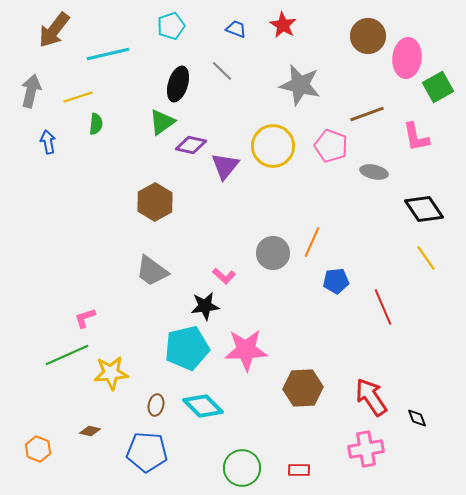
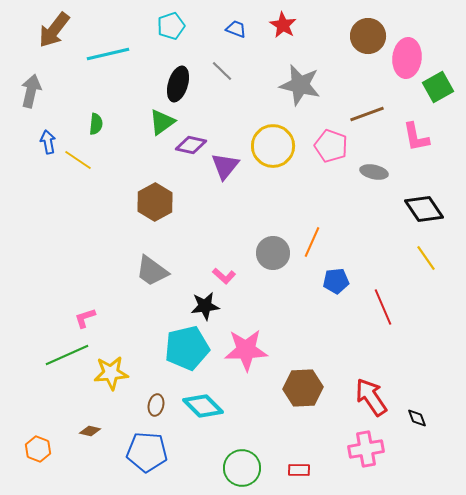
yellow line at (78, 97): moved 63 px down; rotated 52 degrees clockwise
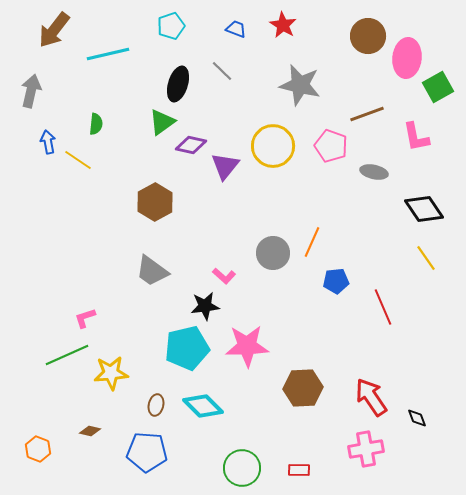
pink star at (246, 350): moved 1 px right, 4 px up
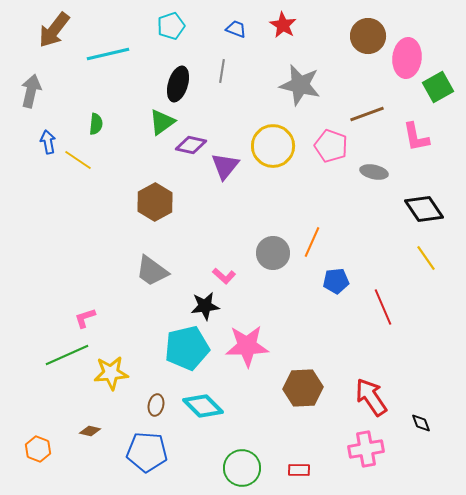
gray line at (222, 71): rotated 55 degrees clockwise
black diamond at (417, 418): moved 4 px right, 5 px down
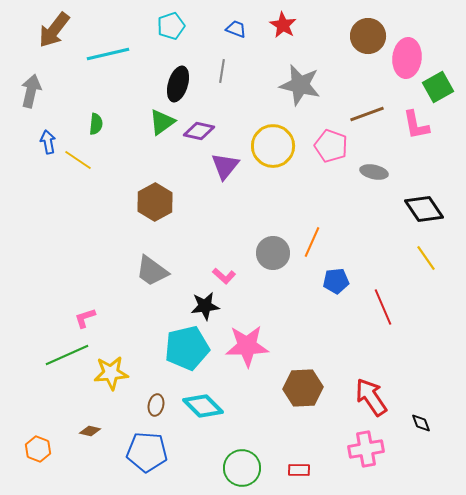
pink L-shape at (416, 137): moved 12 px up
purple diamond at (191, 145): moved 8 px right, 14 px up
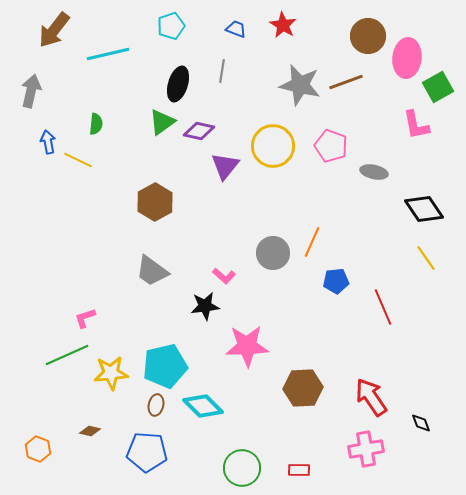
brown line at (367, 114): moved 21 px left, 32 px up
yellow line at (78, 160): rotated 8 degrees counterclockwise
cyan pentagon at (187, 348): moved 22 px left, 18 px down
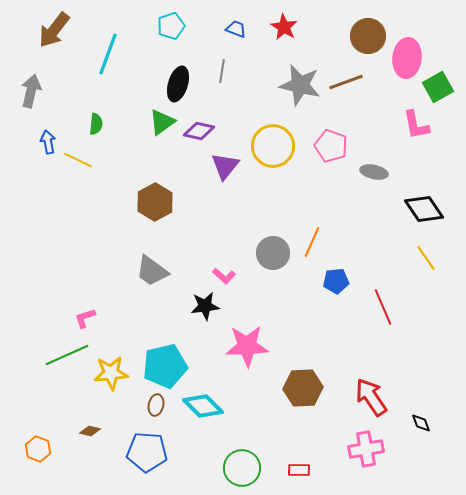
red star at (283, 25): moved 1 px right, 2 px down
cyan line at (108, 54): rotated 57 degrees counterclockwise
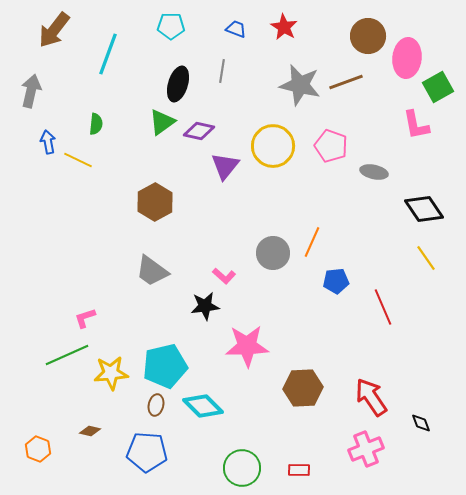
cyan pentagon at (171, 26): rotated 20 degrees clockwise
pink cross at (366, 449): rotated 12 degrees counterclockwise
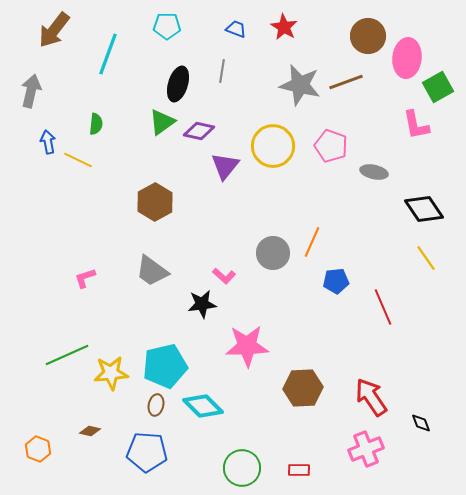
cyan pentagon at (171, 26): moved 4 px left
black star at (205, 306): moved 3 px left, 2 px up
pink L-shape at (85, 318): moved 40 px up
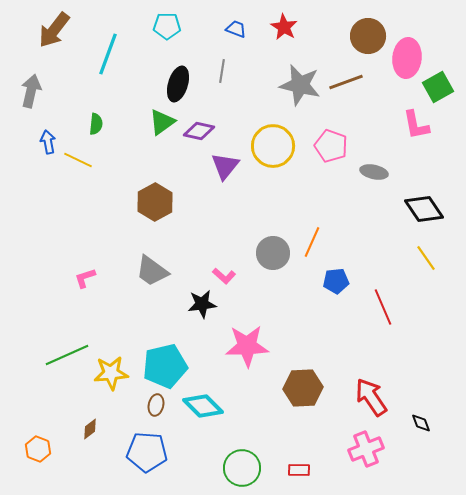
brown diamond at (90, 431): moved 2 px up; rotated 50 degrees counterclockwise
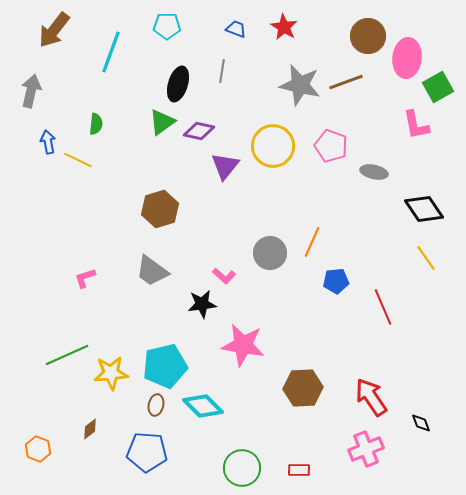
cyan line at (108, 54): moved 3 px right, 2 px up
brown hexagon at (155, 202): moved 5 px right, 7 px down; rotated 12 degrees clockwise
gray circle at (273, 253): moved 3 px left
pink star at (247, 346): moved 4 px left, 1 px up; rotated 12 degrees clockwise
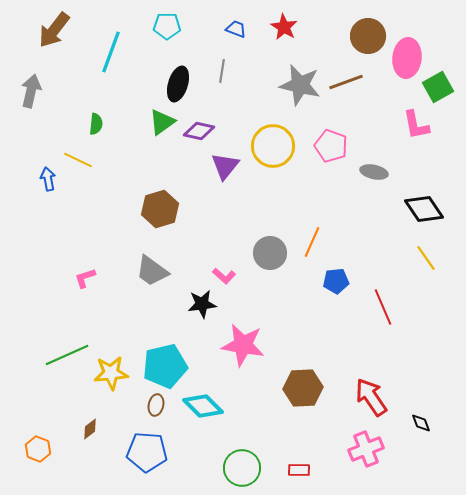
blue arrow at (48, 142): moved 37 px down
